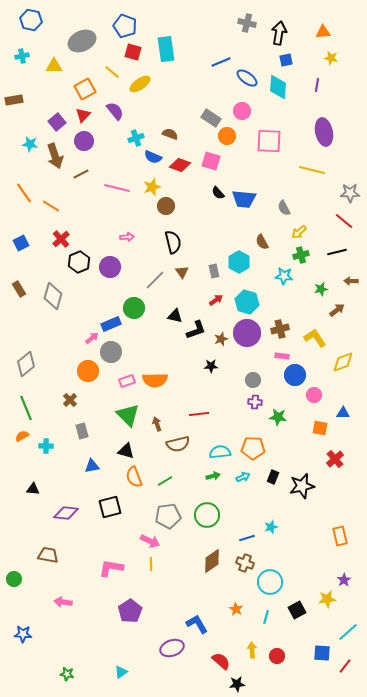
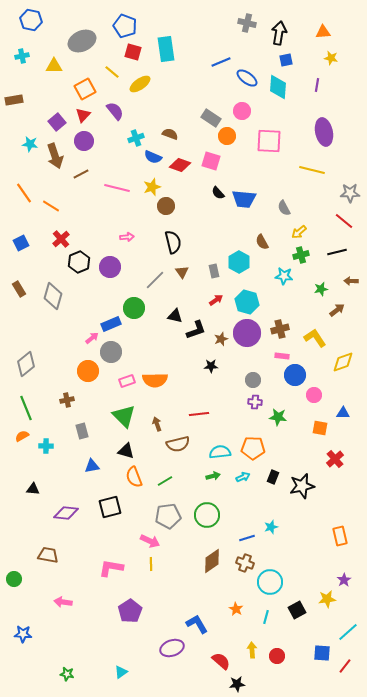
brown cross at (70, 400): moved 3 px left; rotated 32 degrees clockwise
green triangle at (128, 415): moved 4 px left, 1 px down
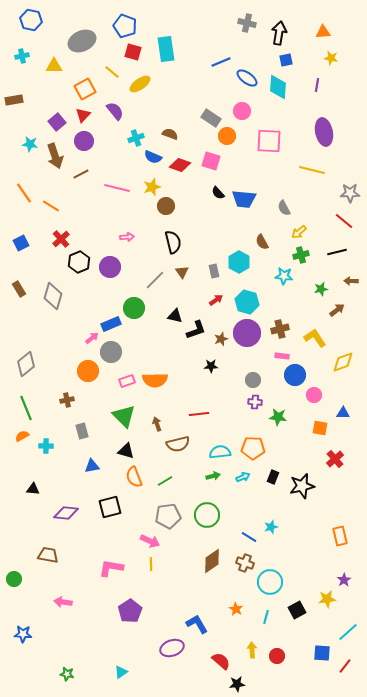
blue line at (247, 538): moved 2 px right, 1 px up; rotated 49 degrees clockwise
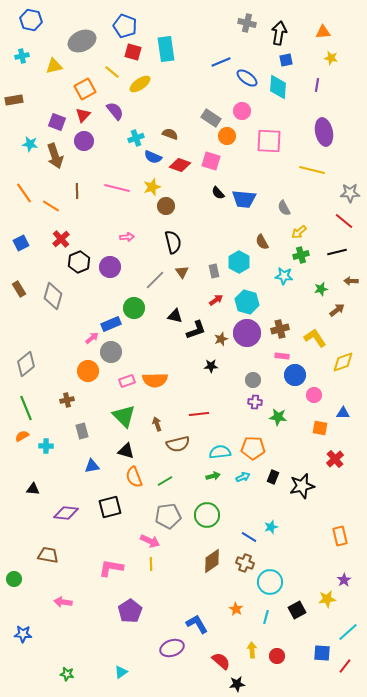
yellow triangle at (54, 66): rotated 12 degrees counterclockwise
purple square at (57, 122): rotated 30 degrees counterclockwise
brown line at (81, 174): moved 4 px left, 17 px down; rotated 63 degrees counterclockwise
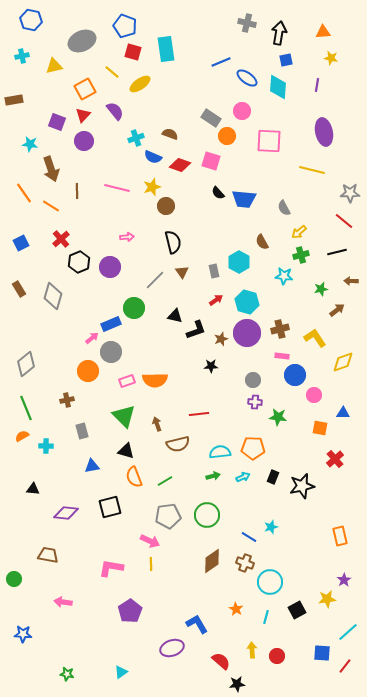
brown arrow at (55, 156): moved 4 px left, 13 px down
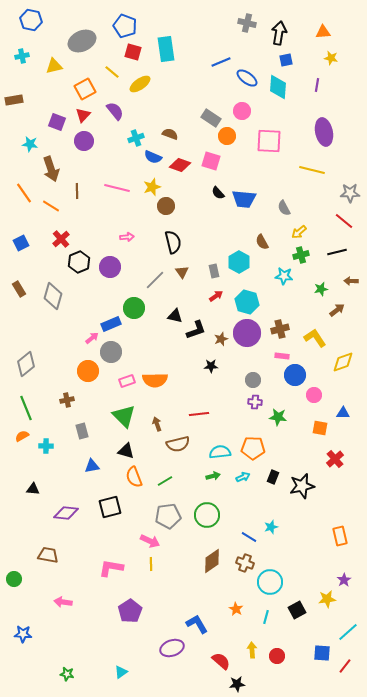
red arrow at (216, 300): moved 4 px up
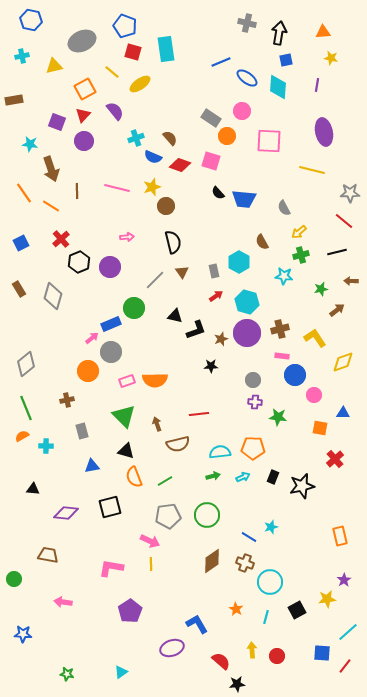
brown semicircle at (170, 134): moved 4 px down; rotated 28 degrees clockwise
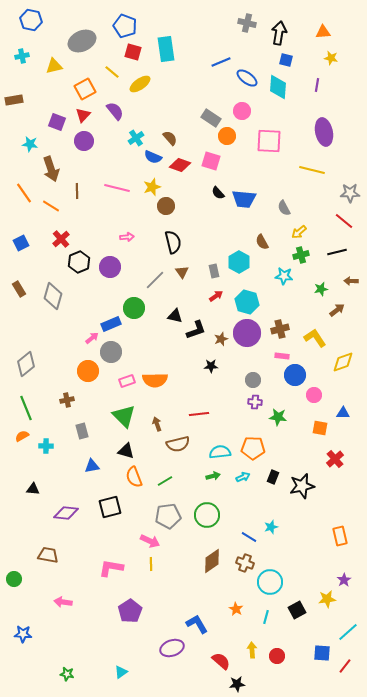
blue square at (286, 60): rotated 24 degrees clockwise
cyan cross at (136, 138): rotated 14 degrees counterclockwise
